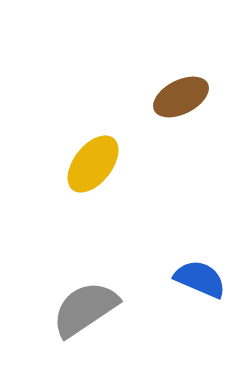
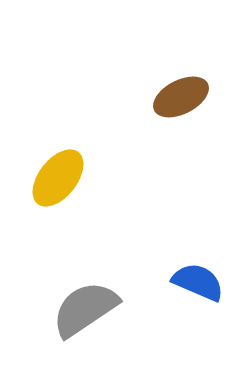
yellow ellipse: moved 35 px left, 14 px down
blue semicircle: moved 2 px left, 3 px down
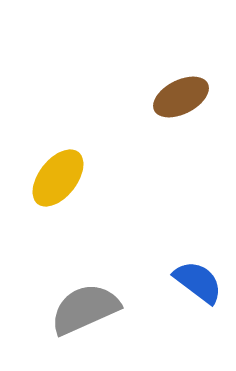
blue semicircle: rotated 14 degrees clockwise
gray semicircle: rotated 10 degrees clockwise
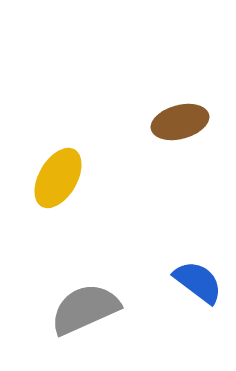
brown ellipse: moved 1 px left, 25 px down; rotated 12 degrees clockwise
yellow ellipse: rotated 8 degrees counterclockwise
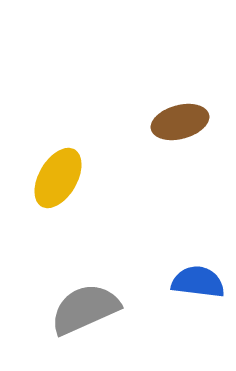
blue semicircle: rotated 30 degrees counterclockwise
